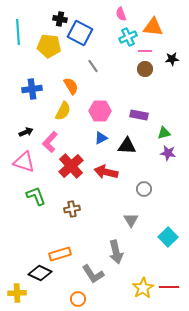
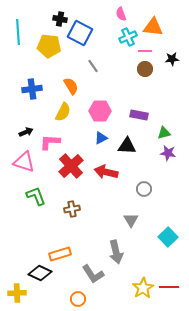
yellow semicircle: moved 1 px down
pink L-shape: rotated 50 degrees clockwise
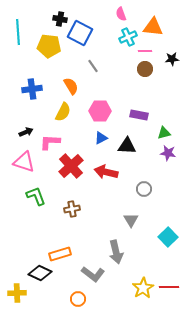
gray L-shape: rotated 20 degrees counterclockwise
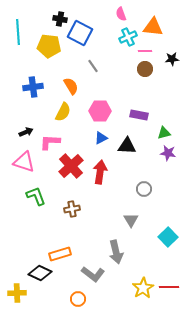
blue cross: moved 1 px right, 2 px up
red arrow: moved 6 px left; rotated 85 degrees clockwise
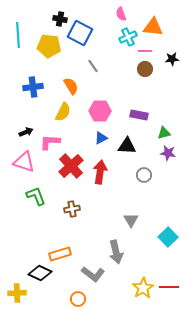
cyan line: moved 3 px down
gray circle: moved 14 px up
